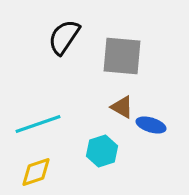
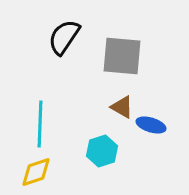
cyan line: moved 2 px right; rotated 69 degrees counterclockwise
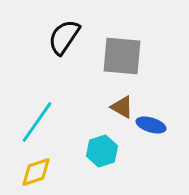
cyan line: moved 3 px left, 2 px up; rotated 33 degrees clockwise
